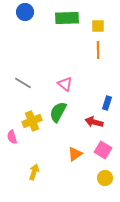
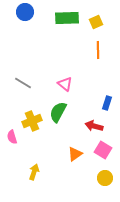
yellow square: moved 2 px left, 4 px up; rotated 24 degrees counterclockwise
red arrow: moved 4 px down
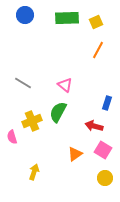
blue circle: moved 3 px down
orange line: rotated 30 degrees clockwise
pink triangle: moved 1 px down
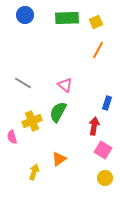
red arrow: rotated 84 degrees clockwise
orange triangle: moved 16 px left, 5 px down
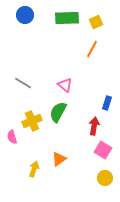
orange line: moved 6 px left, 1 px up
yellow arrow: moved 3 px up
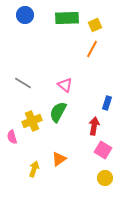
yellow square: moved 1 px left, 3 px down
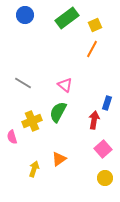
green rectangle: rotated 35 degrees counterclockwise
red arrow: moved 6 px up
pink square: moved 1 px up; rotated 18 degrees clockwise
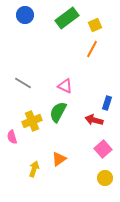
pink triangle: moved 1 px down; rotated 14 degrees counterclockwise
red arrow: rotated 84 degrees counterclockwise
